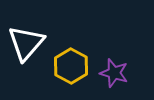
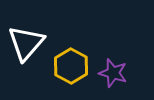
purple star: moved 1 px left
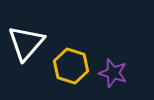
yellow hexagon: rotated 12 degrees counterclockwise
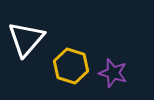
white triangle: moved 4 px up
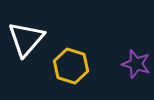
purple star: moved 23 px right, 9 px up
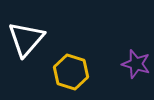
yellow hexagon: moved 6 px down
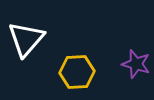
yellow hexagon: moved 6 px right; rotated 20 degrees counterclockwise
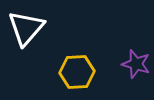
white triangle: moved 11 px up
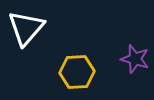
purple star: moved 1 px left, 5 px up
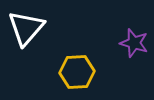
purple star: moved 1 px left, 16 px up
